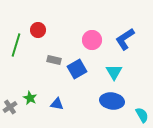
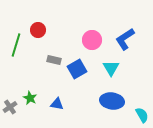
cyan triangle: moved 3 px left, 4 px up
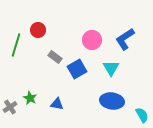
gray rectangle: moved 1 px right, 3 px up; rotated 24 degrees clockwise
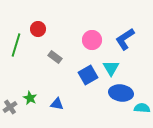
red circle: moved 1 px up
blue square: moved 11 px right, 6 px down
blue ellipse: moved 9 px right, 8 px up
cyan semicircle: moved 7 px up; rotated 56 degrees counterclockwise
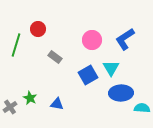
blue ellipse: rotated 10 degrees counterclockwise
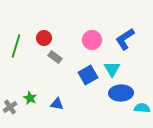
red circle: moved 6 px right, 9 px down
green line: moved 1 px down
cyan triangle: moved 1 px right, 1 px down
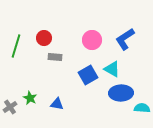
gray rectangle: rotated 32 degrees counterclockwise
cyan triangle: rotated 30 degrees counterclockwise
